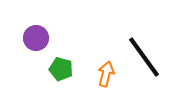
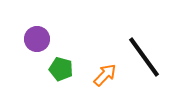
purple circle: moved 1 px right, 1 px down
orange arrow: moved 1 px left, 1 px down; rotated 30 degrees clockwise
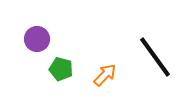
black line: moved 11 px right
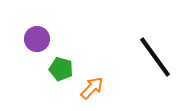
orange arrow: moved 13 px left, 13 px down
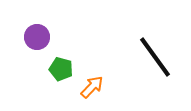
purple circle: moved 2 px up
orange arrow: moved 1 px up
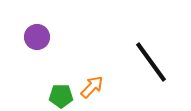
black line: moved 4 px left, 5 px down
green pentagon: moved 27 px down; rotated 15 degrees counterclockwise
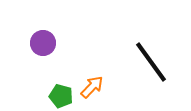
purple circle: moved 6 px right, 6 px down
green pentagon: rotated 15 degrees clockwise
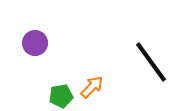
purple circle: moved 8 px left
green pentagon: rotated 25 degrees counterclockwise
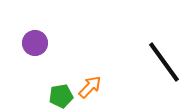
black line: moved 13 px right
orange arrow: moved 2 px left
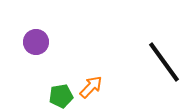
purple circle: moved 1 px right, 1 px up
orange arrow: moved 1 px right
